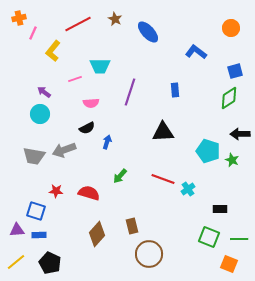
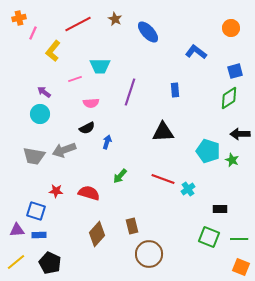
orange square at (229, 264): moved 12 px right, 3 px down
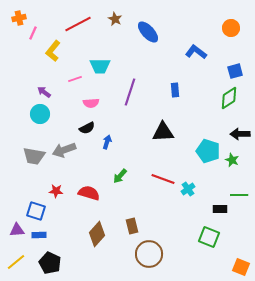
green line at (239, 239): moved 44 px up
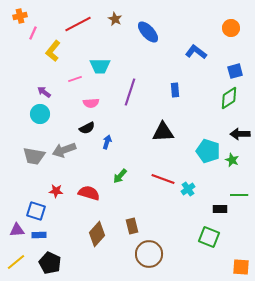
orange cross at (19, 18): moved 1 px right, 2 px up
orange square at (241, 267): rotated 18 degrees counterclockwise
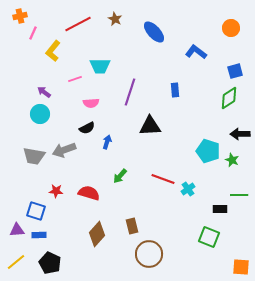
blue ellipse at (148, 32): moved 6 px right
black triangle at (163, 132): moved 13 px left, 6 px up
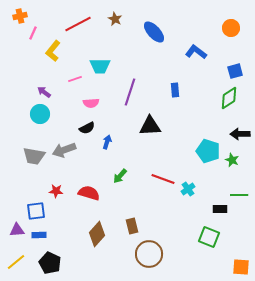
blue square at (36, 211): rotated 24 degrees counterclockwise
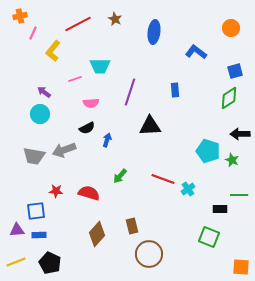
blue ellipse at (154, 32): rotated 50 degrees clockwise
blue arrow at (107, 142): moved 2 px up
yellow line at (16, 262): rotated 18 degrees clockwise
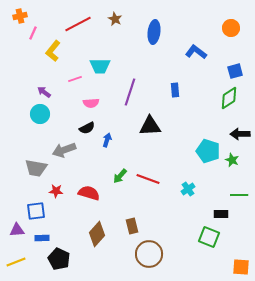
gray trapezoid at (34, 156): moved 2 px right, 12 px down
red line at (163, 179): moved 15 px left
black rectangle at (220, 209): moved 1 px right, 5 px down
blue rectangle at (39, 235): moved 3 px right, 3 px down
black pentagon at (50, 263): moved 9 px right, 4 px up
